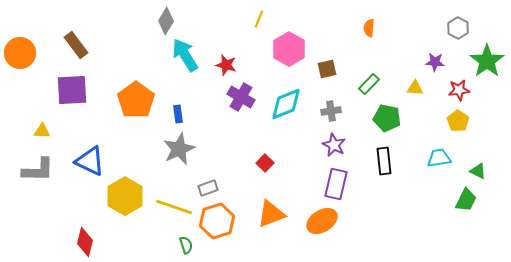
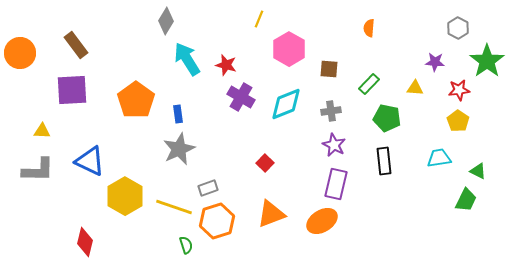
cyan arrow at (185, 55): moved 2 px right, 4 px down
brown square at (327, 69): moved 2 px right; rotated 18 degrees clockwise
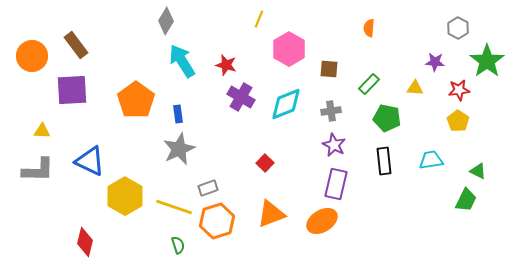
orange circle at (20, 53): moved 12 px right, 3 px down
cyan arrow at (187, 59): moved 5 px left, 2 px down
cyan trapezoid at (439, 158): moved 8 px left, 2 px down
green semicircle at (186, 245): moved 8 px left
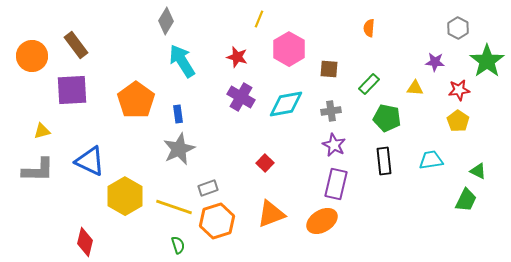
red star at (226, 65): moved 11 px right, 8 px up
cyan diamond at (286, 104): rotated 12 degrees clockwise
yellow triangle at (42, 131): rotated 18 degrees counterclockwise
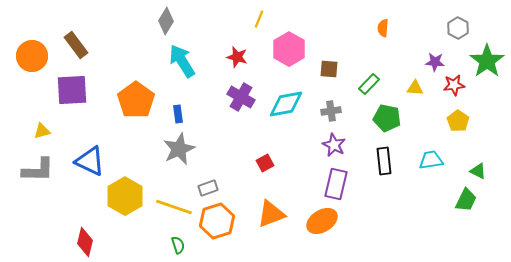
orange semicircle at (369, 28): moved 14 px right
red star at (459, 90): moved 5 px left, 5 px up
red square at (265, 163): rotated 18 degrees clockwise
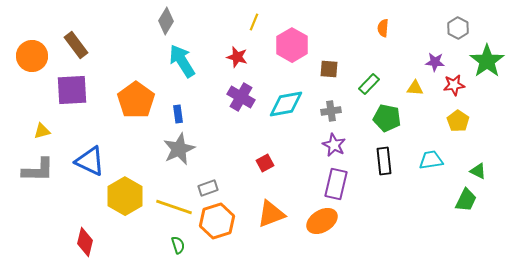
yellow line at (259, 19): moved 5 px left, 3 px down
pink hexagon at (289, 49): moved 3 px right, 4 px up
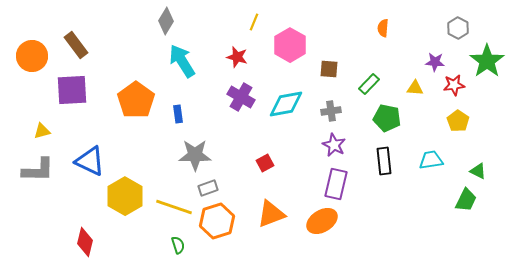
pink hexagon at (292, 45): moved 2 px left
gray star at (179, 149): moved 16 px right, 6 px down; rotated 24 degrees clockwise
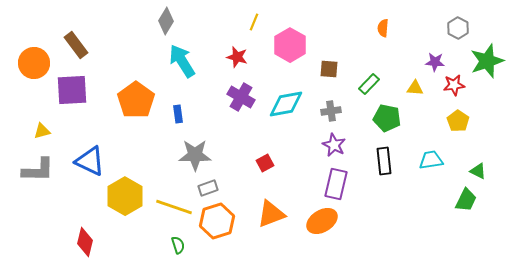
orange circle at (32, 56): moved 2 px right, 7 px down
green star at (487, 61): rotated 16 degrees clockwise
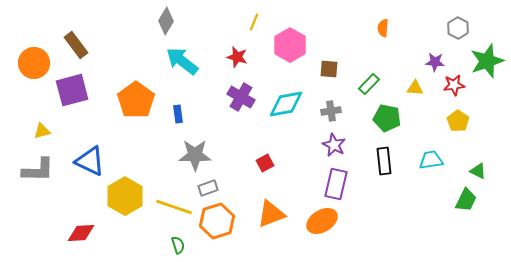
cyan arrow at (182, 61): rotated 20 degrees counterclockwise
purple square at (72, 90): rotated 12 degrees counterclockwise
red diamond at (85, 242): moved 4 px left, 9 px up; rotated 72 degrees clockwise
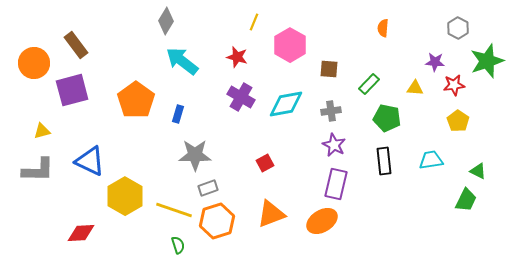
blue rectangle at (178, 114): rotated 24 degrees clockwise
yellow line at (174, 207): moved 3 px down
